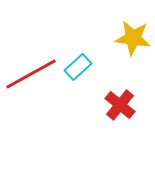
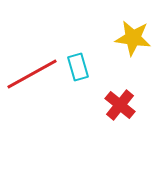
cyan rectangle: rotated 64 degrees counterclockwise
red line: moved 1 px right
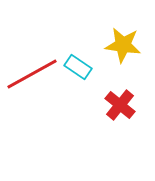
yellow star: moved 10 px left, 7 px down
cyan rectangle: rotated 40 degrees counterclockwise
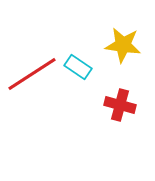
red line: rotated 4 degrees counterclockwise
red cross: rotated 24 degrees counterclockwise
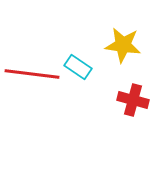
red line: rotated 40 degrees clockwise
red cross: moved 13 px right, 5 px up
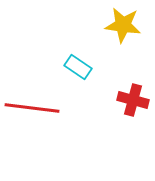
yellow star: moved 20 px up
red line: moved 34 px down
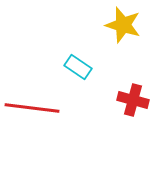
yellow star: rotated 9 degrees clockwise
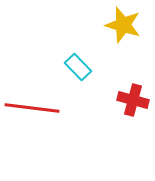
cyan rectangle: rotated 12 degrees clockwise
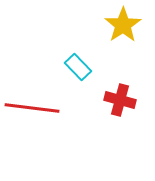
yellow star: rotated 21 degrees clockwise
red cross: moved 13 px left
